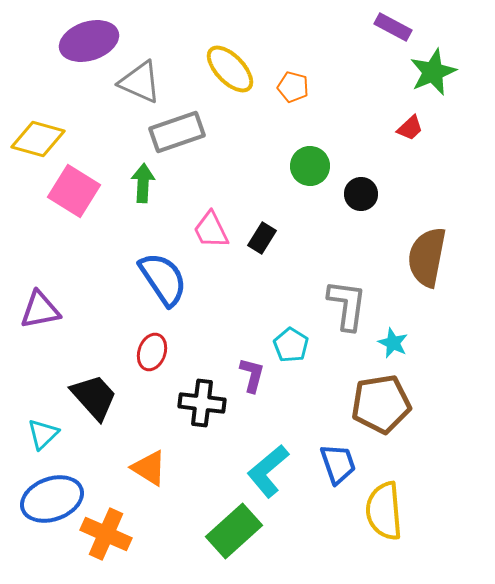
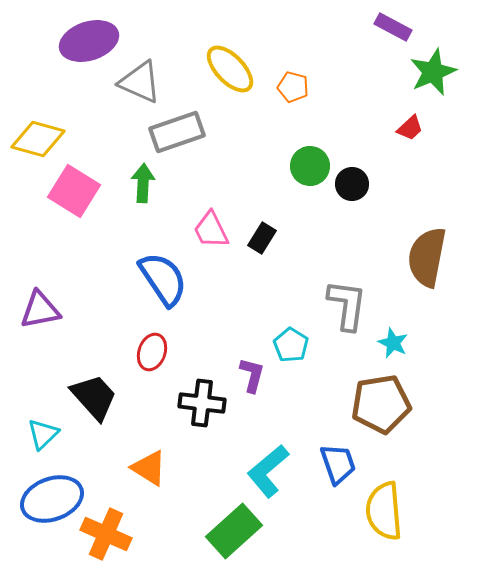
black circle: moved 9 px left, 10 px up
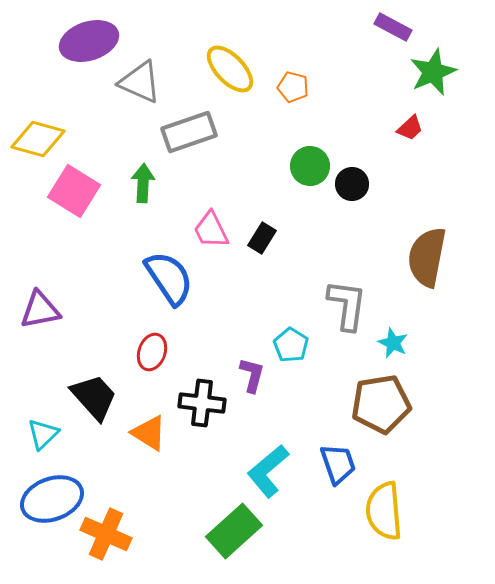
gray rectangle: moved 12 px right
blue semicircle: moved 6 px right, 1 px up
orange triangle: moved 35 px up
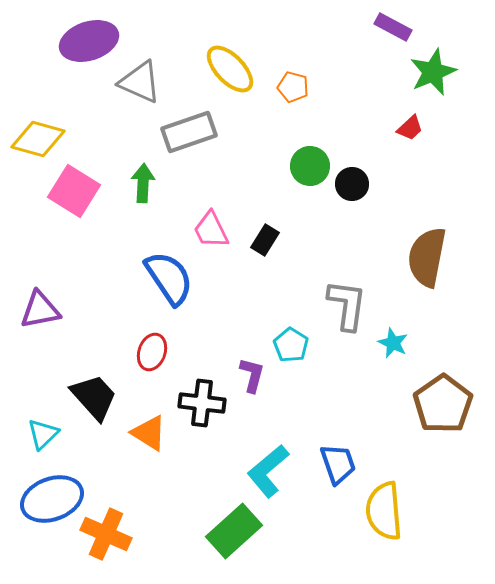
black rectangle: moved 3 px right, 2 px down
brown pentagon: moved 62 px right; rotated 26 degrees counterclockwise
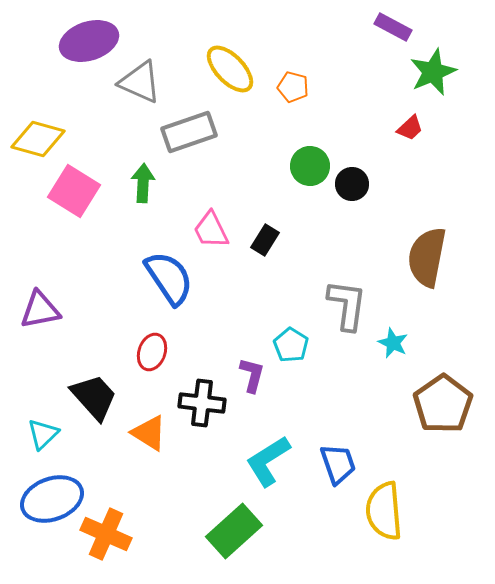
cyan L-shape: moved 10 px up; rotated 8 degrees clockwise
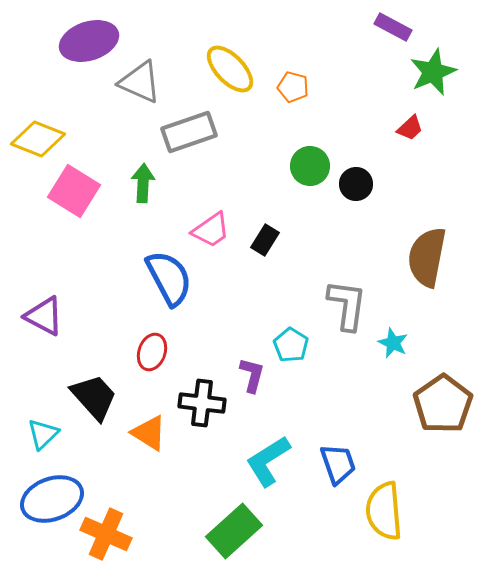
yellow diamond: rotated 6 degrees clockwise
black circle: moved 4 px right
pink trapezoid: rotated 99 degrees counterclockwise
blue semicircle: rotated 6 degrees clockwise
purple triangle: moved 4 px right, 6 px down; rotated 39 degrees clockwise
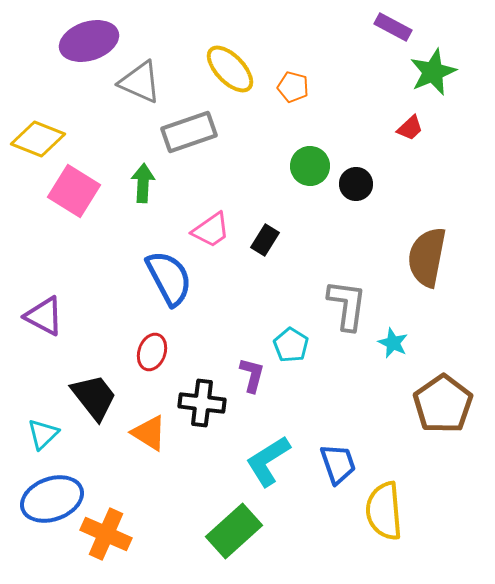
black trapezoid: rotated 4 degrees clockwise
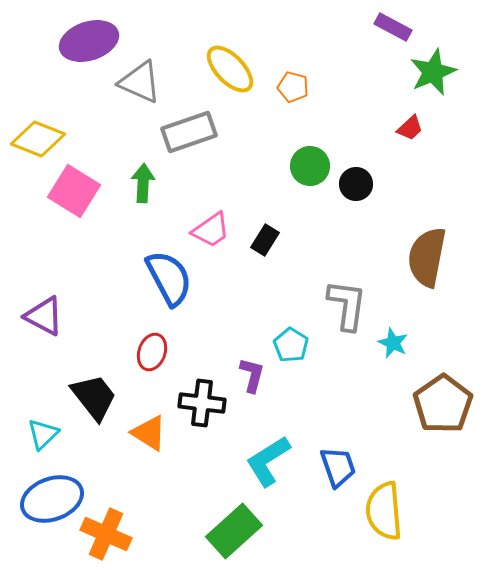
blue trapezoid: moved 3 px down
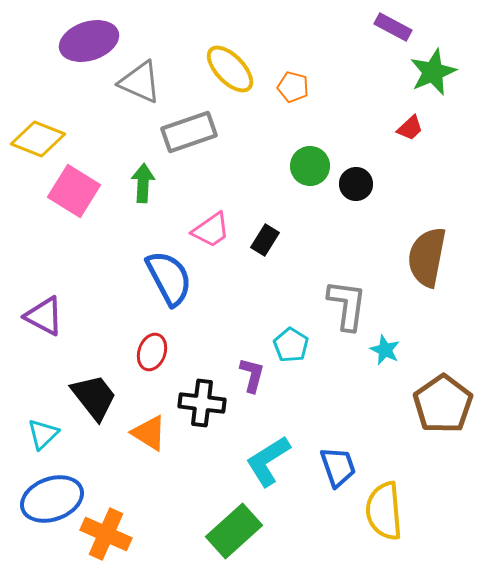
cyan star: moved 8 px left, 7 px down
